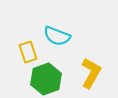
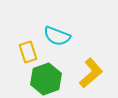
yellow L-shape: rotated 20 degrees clockwise
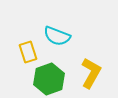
yellow L-shape: rotated 20 degrees counterclockwise
green hexagon: moved 3 px right
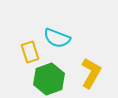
cyan semicircle: moved 2 px down
yellow rectangle: moved 2 px right
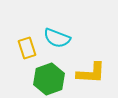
yellow rectangle: moved 3 px left, 4 px up
yellow L-shape: rotated 64 degrees clockwise
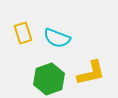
yellow rectangle: moved 4 px left, 15 px up
yellow L-shape: rotated 16 degrees counterclockwise
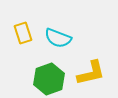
cyan semicircle: moved 1 px right
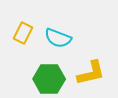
yellow rectangle: rotated 45 degrees clockwise
green hexagon: rotated 20 degrees clockwise
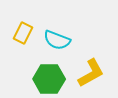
cyan semicircle: moved 1 px left, 2 px down
yellow L-shape: rotated 16 degrees counterclockwise
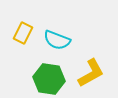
green hexagon: rotated 8 degrees clockwise
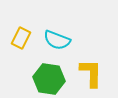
yellow rectangle: moved 2 px left, 5 px down
yellow L-shape: rotated 60 degrees counterclockwise
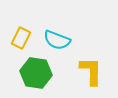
yellow L-shape: moved 2 px up
green hexagon: moved 13 px left, 6 px up
